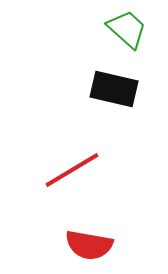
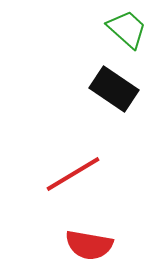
black rectangle: rotated 21 degrees clockwise
red line: moved 1 px right, 4 px down
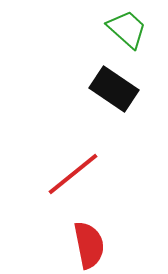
red line: rotated 8 degrees counterclockwise
red semicircle: rotated 111 degrees counterclockwise
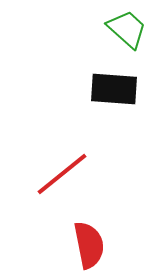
black rectangle: rotated 30 degrees counterclockwise
red line: moved 11 px left
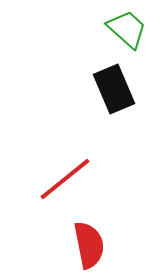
black rectangle: rotated 63 degrees clockwise
red line: moved 3 px right, 5 px down
